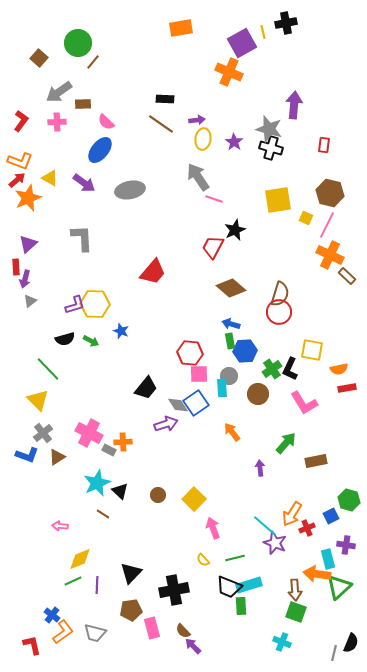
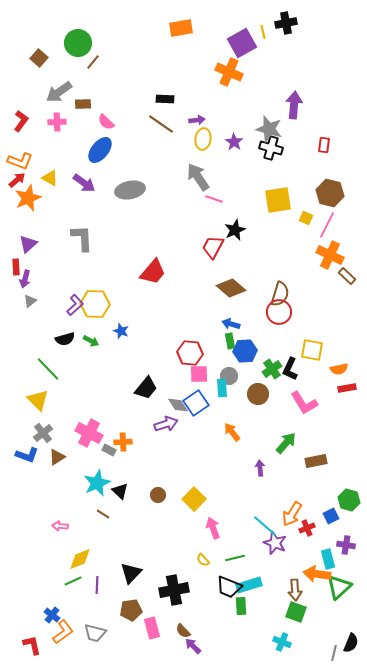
purple L-shape at (75, 305): rotated 25 degrees counterclockwise
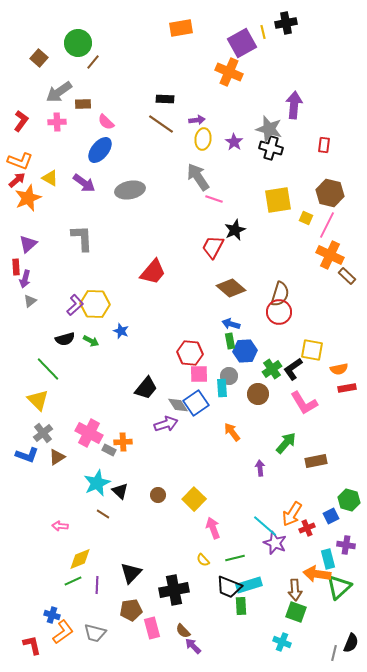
black L-shape at (290, 369): moved 3 px right; rotated 30 degrees clockwise
blue cross at (52, 615): rotated 21 degrees counterclockwise
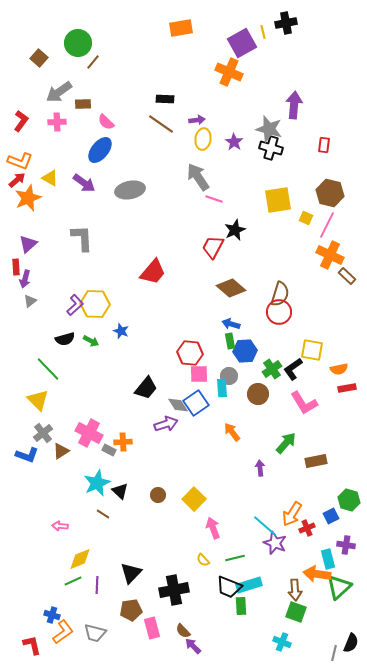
brown triangle at (57, 457): moved 4 px right, 6 px up
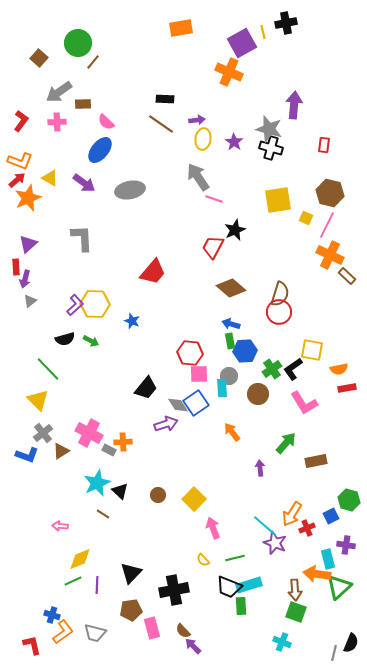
blue star at (121, 331): moved 11 px right, 10 px up
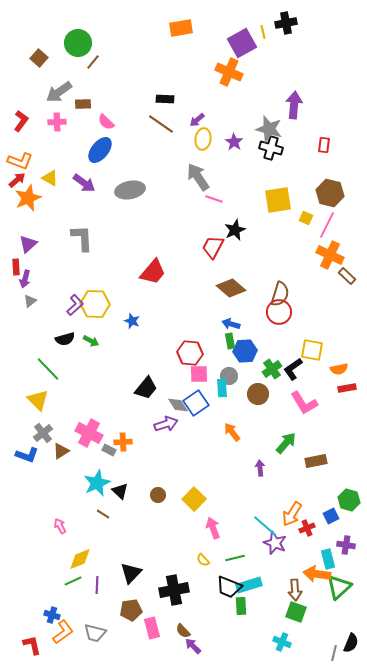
purple arrow at (197, 120): rotated 147 degrees clockwise
pink arrow at (60, 526): rotated 56 degrees clockwise
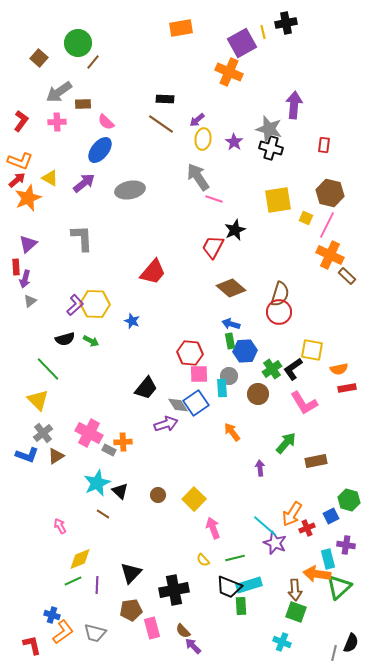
purple arrow at (84, 183): rotated 75 degrees counterclockwise
brown triangle at (61, 451): moved 5 px left, 5 px down
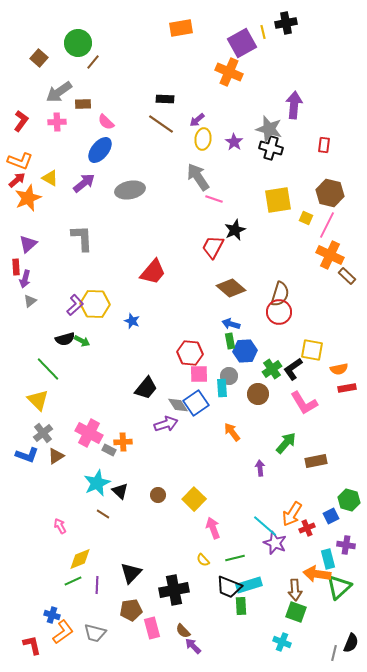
green arrow at (91, 341): moved 9 px left
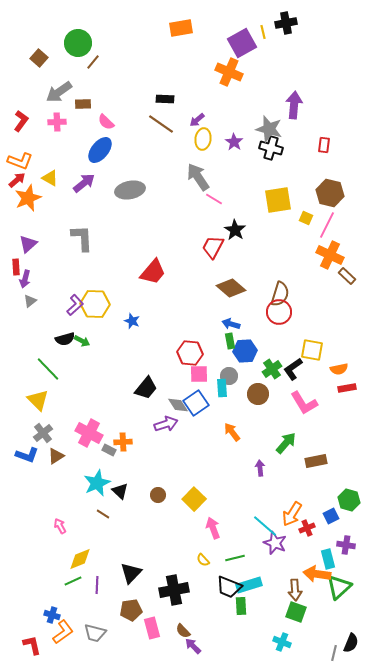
pink line at (214, 199): rotated 12 degrees clockwise
black star at (235, 230): rotated 15 degrees counterclockwise
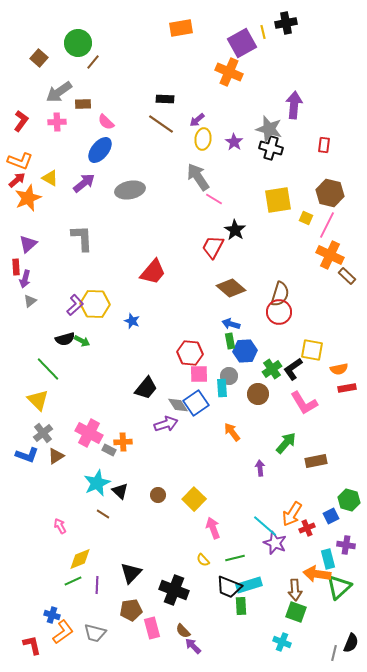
black cross at (174, 590): rotated 32 degrees clockwise
